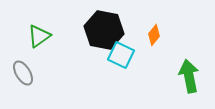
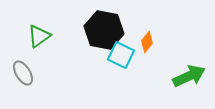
orange diamond: moved 7 px left, 7 px down
green arrow: rotated 76 degrees clockwise
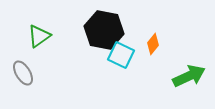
orange diamond: moved 6 px right, 2 px down
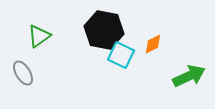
orange diamond: rotated 25 degrees clockwise
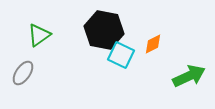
green triangle: moved 1 px up
gray ellipse: rotated 65 degrees clockwise
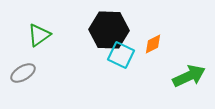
black hexagon: moved 5 px right; rotated 9 degrees counterclockwise
gray ellipse: rotated 25 degrees clockwise
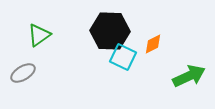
black hexagon: moved 1 px right, 1 px down
cyan square: moved 2 px right, 2 px down
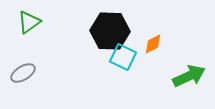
green triangle: moved 10 px left, 13 px up
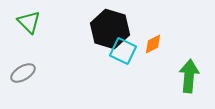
green triangle: rotated 40 degrees counterclockwise
black hexagon: moved 2 px up; rotated 15 degrees clockwise
cyan square: moved 6 px up
green arrow: rotated 60 degrees counterclockwise
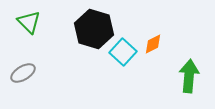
black hexagon: moved 16 px left
cyan square: moved 1 px down; rotated 16 degrees clockwise
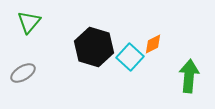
green triangle: rotated 25 degrees clockwise
black hexagon: moved 18 px down
cyan square: moved 7 px right, 5 px down
